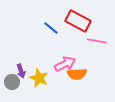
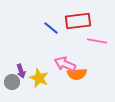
red rectangle: rotated 35 degrees counterclockwise
pink arrow: rotated 130 degrees counterclockwise
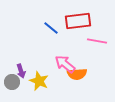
pink arrow: rotated 15 degrees clockwise
yellow star: moved 3 px down
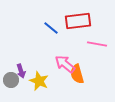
pink line: moved 3 px down
orange semicircle: rotated 78 degrees clockwise
gray circle: moved 1 px left, 2 px up
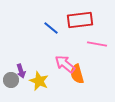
red rectangle: moved 2 px right, 1 px up
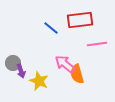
pink line: rotated 18 degrees counterclockwise
gray circle: moved 2 px right, 17 px up
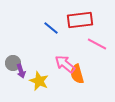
pink line: rotated 36 degrees clockwise
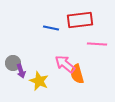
blue line: rotated 28 degrees counterclockwise
pink line: rotated 24 degrees counterclockwise
